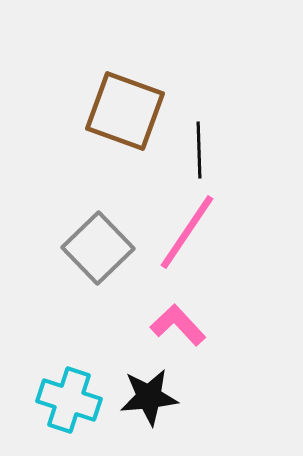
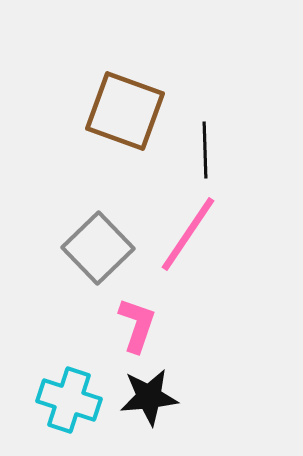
black line: moved 6 px right
pink line: moved 1 px right, 2 px down
pink L-shape: moved 41 px left; rotated 62 degrees clockwise
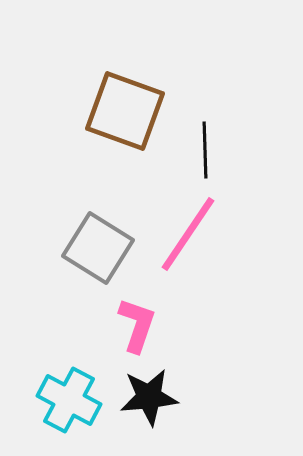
gray square: rotated 14 degrees counterclockwise
cyan cross: rotated 10 degrees clockwise
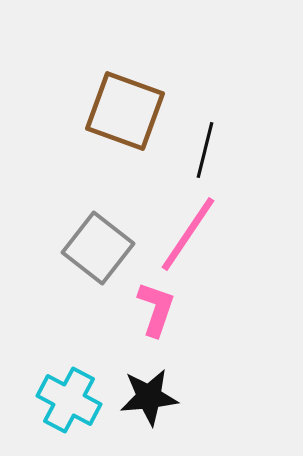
black line: rotated 16 degrees clockwise
gray square: rotated 6 degrees clockwise
pink L-shape: moved 19 px right, 16 px up
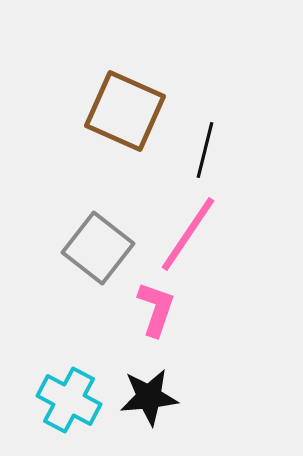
brown square: rotated 4 degrees clockwise
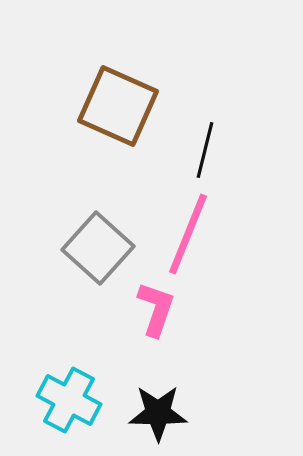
brown square: moved 7 px left, 5 px up
pink line: rotated 12 degrees counterclockwise
gray square: rotated 4 degrees clockwise
black star: moved 9 px right, 16 px down; rotated 6 degrees clockwise
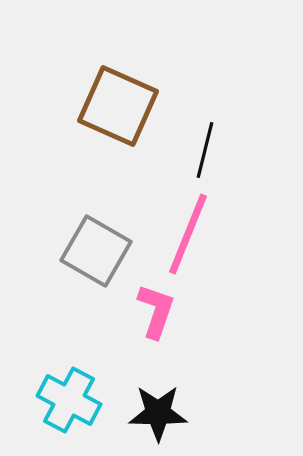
gray square: moved 2 px left, 3 px down; rotated 12 degrees counterclockwise
pink L-shape: moved 2 px down
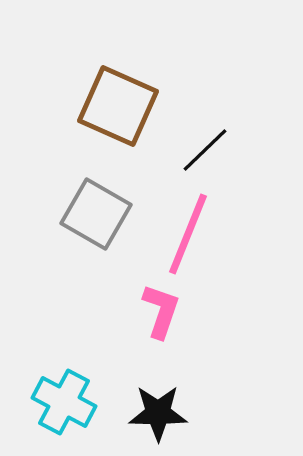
black line: rotated 32 degrees clockwise
gray square: moved 37 px up
pink L-shape: moved 5 px right
cyan cross: moved 5 px left, 2 px down
